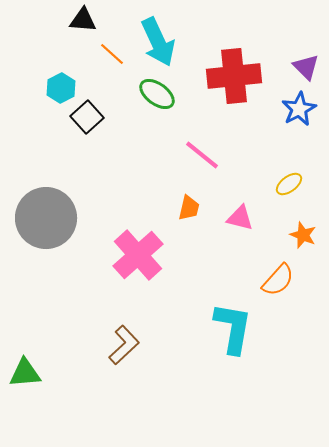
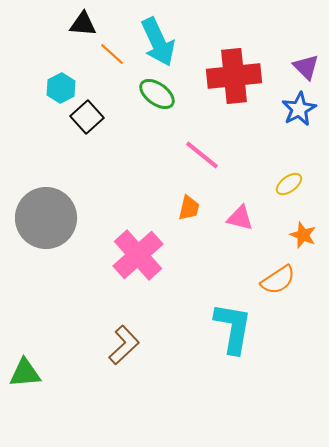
black triangle: moved 4 px down
orange semicircle: rotated 15 degrees clockwise
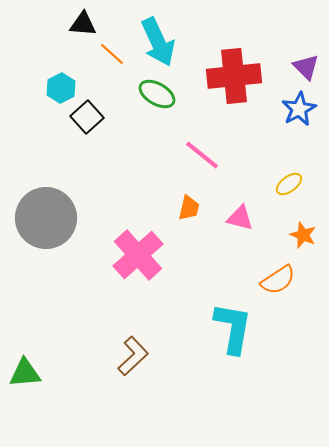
green ellipse: rotated 6 degrees counterclockwise
brown L-shape: moved 9 px right, 11 px down
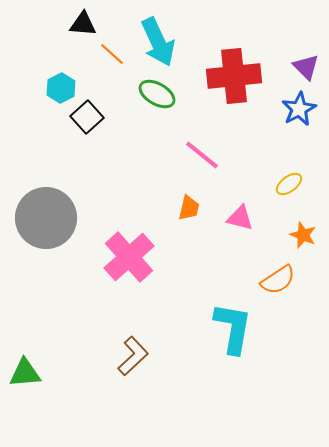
pink cross: moved 9 px left, 2 px down
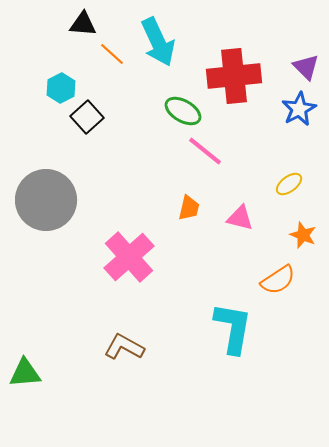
green ellipse: moved 26 px right, 17 px down
pink line: moved 3 px right, 4 px up
gray circle: moved 18 px up
brown L-shape: moved 9 px left, 9 px up; rotated 108 degrees counterclockwise
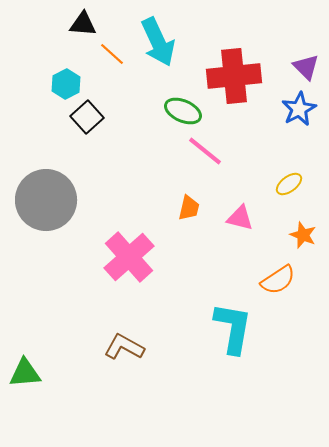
cyan hexagon: moved 5 px right, 4 px up
green ellipse: rotated 6 degrees counterclockwise
